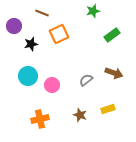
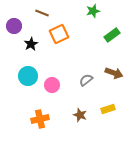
black star: rotated 16 degrees counterclockwise
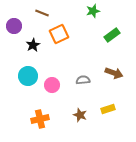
black star: moved 2 px right, 1 px down
gray semicircle: moved 3 px left; rotated 32 degrees clockwise
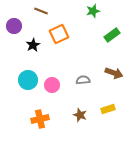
brown line: moved 1 px left, 2 px up
cyan circle: moved 4 px down
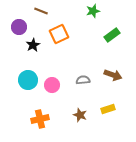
purple circle: moved 5 px right, 1 px down
brown arrow: moved 1 px left, 2 px down
